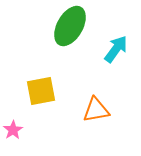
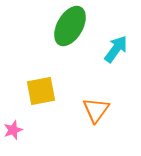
orange triangle: rotated 44 degrees counterclockwise
pink star: rotated 12 degrees clockwise
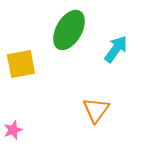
green ellipse: moved 1 px left, 4 px down
yellow square: moved 20 px left, 27 px up
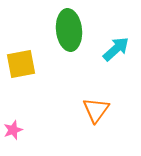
green ellipse: rotated 36 degrees counterclockwise
cyan arrow: rotated 12 degrees clockwise
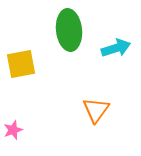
cyan arrow: moved 1 px up; rotated 24 degrees clockwise
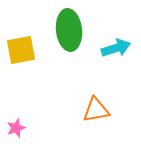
yellow square: moved 14 px up
orange triangle: rotated 44 degrees clockwise
pink star: moved 3 px right, 2 px up
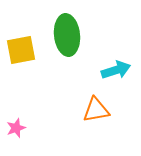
green ellipse: moved 2 px left, 5 px down
cyan arrow: moved 22 px down
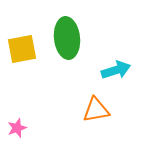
green ellipse: moved 3 px down
yellow square: moved 1 px right, 1 px up
pink star: moved 1 px right
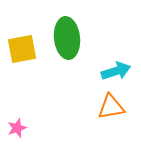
cyan arrow: moved 1 px down
orange triangle: moved 15 px right, 3 px up
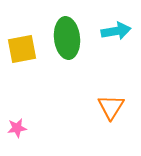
cyan arrow: moved 40 px up; rotated 8 degrees clockwise
orange triangle: rotated 48 degrees counterclockwise
pink star: rotated 12 degrees clockwise
